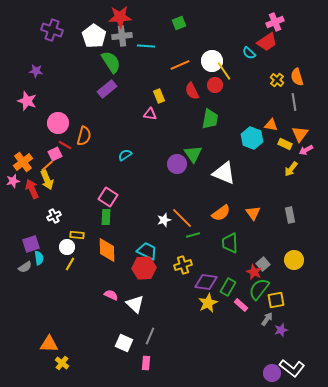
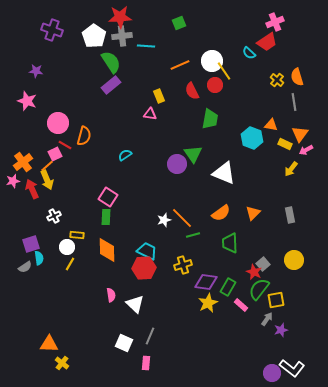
purple rectangle at (107, 89): moved 4 px right, 4 px up
orange triangle at (253, 213): rotated 21 degrees clockwise
pink semicircle at (111, 295): rotated 56 degrees clockwise
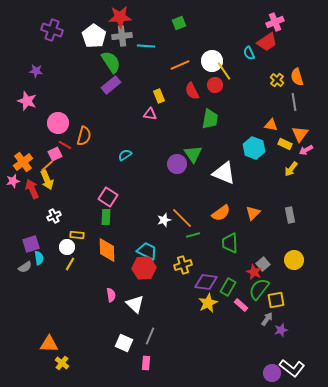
cyan semicircle at (249, 53): rotated 24 degrees clockwise
cyan hexagon at (252, 138): moved 2 px right, 10 px down
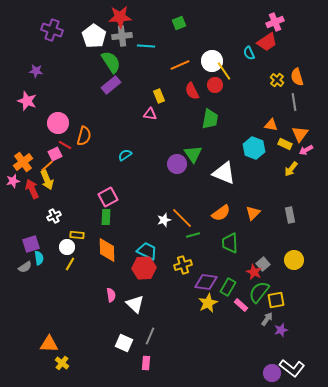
pink square at (108, 197): rotated 30 degrees clockwise
green semicircle at (259, 289): moved 3 px down
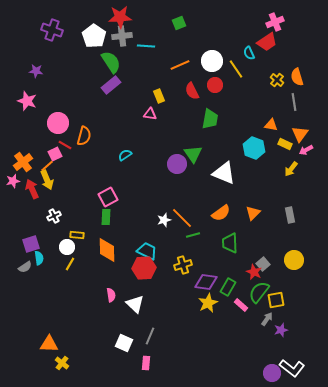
yellow line at (224, 71): moved 12 px right, 2 px up
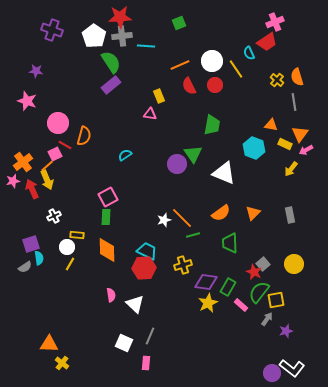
red semicircle at (192, 91): moved 3 px left, 5 px up
green trapezoid at (210, 119): moved 2 px right, 6 px down
yellow circle at (294, 260): moved 4 px down
purple star at (281, 330): moved 5 px right, 1 px down
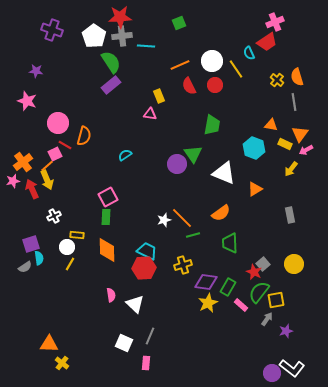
orange triangle at (253, 213): moved 2 px right, 24 px up; rotated 14 degrees clockwise
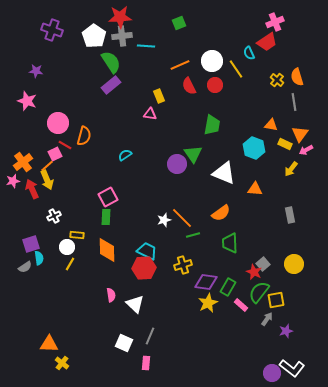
orange triangle at (255, 189): rotated 35 degrees clockwise
